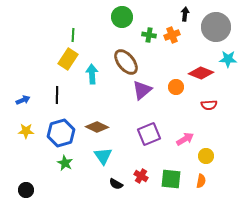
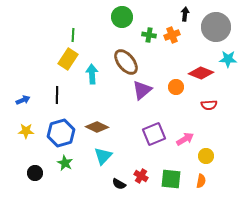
purple square: moved 5 px right
cyan triangle: rotated 18 degrees clockwise
black semicircle: moved 3 px right
black circle: moved 9 px right, 17 px up
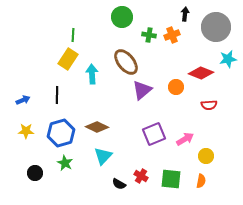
cyan star: rotated 12 degrees counterclockwise
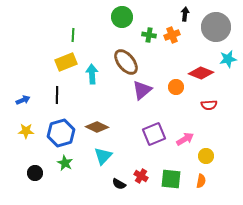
yellow rectangle: moved 2 px left, 3 px down; rotated 35 degrees clockwise
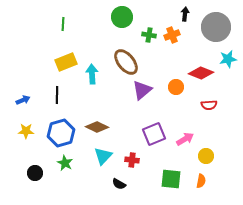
green line: moved 10 px left, 11 px up
red cross: moved 9 px left, 16 px up; rotated 24 degrees counterclockwise
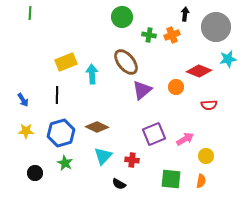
green line: moved 33 px left, 11 px up
red diamond: moved 2 px left, 2 px up
blue arrow: rotated 80 degrees clockwise
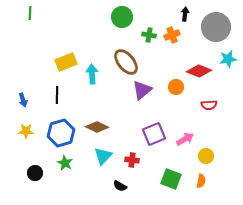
blue arrow: rotated 16 degrees clockwise
green square: rotated 15 degrees clockwise
black semicircle: moved 1 px right, 2 px down
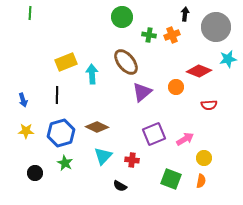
purple triangle: moved 2 px down
yellow circle: moved 2 px left, 2 px down
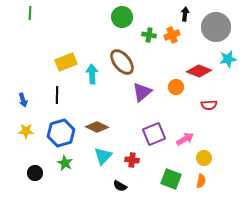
brown ellipse: moved 4 px left
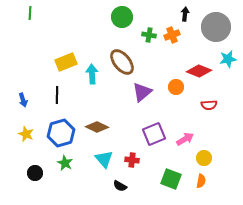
yellow star: moved 3 px down; rotated 21 degrees clockwise
cyan triangle: moved 1 px right, 3 px down; rotated 24 degrees counterclockwise
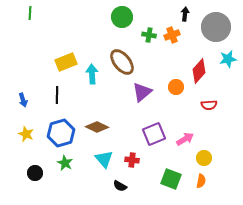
red diamond: rotated 70 degrees counterclockwise
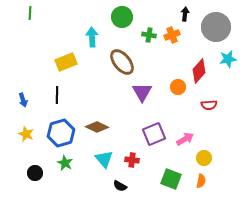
cyan arrow: moved 37 px up
orange circle: moved 2 px right
purple triangle: rotated 20 degrees counterclockwise
